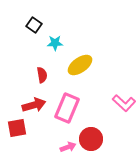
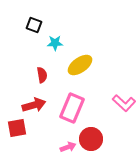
black square: rotated 14 degrees counterclockwise
pink rectangle: moved 5 px right
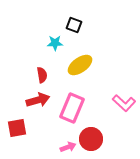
black square: moved 40 px right
red arrow: moved 4 px right, 5 px up
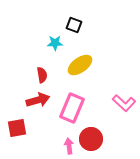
pink arrow: moved 1 px right, 1 px up; rotated 77 degrees counterclockwise
